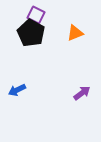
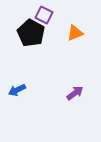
purple square: moved 8 px right
purple arrow: moved 7 px left
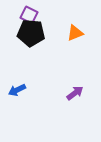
purple square: moved 15 px left
black pentagon: rotated 24 degrees counterclockwise
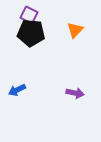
orange triangle: moved 3 px up; rotated 24 degrees counterclockwise
purple arrow: rotated 48 degrees clockwise
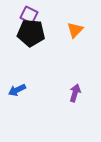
purple arrow: rotated 84 degrees counterclockwise
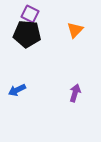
purple square: moved 1 px right, 1 px up
black pentagon: moved 4 px left, 1 px down
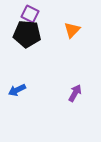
orange triangle: moved 3 px left
purple arrow: rotated 12 degrees clockwise
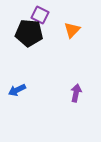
purple square: moved 10 px right, 1 px down
black pentagon: moved 2 px right, 1 px up
purple arrow: moved 1 px right; rotated 18 degrees counterclockwise
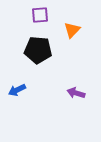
purple square: rotated 30 degrees counterclockwise
black pentagon: moved 9 px right, 17 px down
purple arrow: rotated 84 degrees counterclockwise
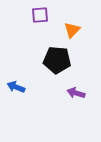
black pentagon: moved 19 px right, 10 px down
blue arrow: moved 1 px left, 3 px up; rotated 48 degrees clockwise
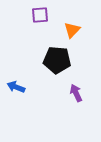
purple arrow: rotated 48 degrees clockwise
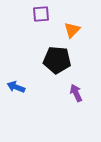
purple square: moved 1 px right, 1 px up
